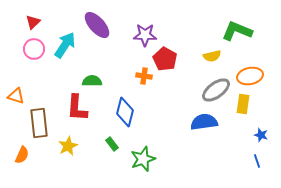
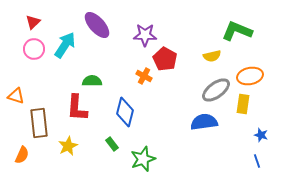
orange cross: rotated 21 degrees clockwise
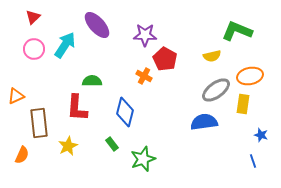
red triangle: moved 5 px up
orange triangle: rotated 42 degrees counterclockwise
blue line: moved 4 px left
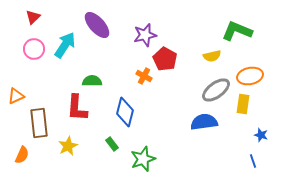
purple star: rotated 15 degrees counterclockwise
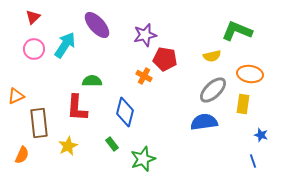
red pentagon: rotated 20 degrees counterclockwise
orange ellipse: moved 2 px up; rotated 20 degrees clockwise
gray ellipse: moved 3 px left; rotated 8 degrees counterclockwise
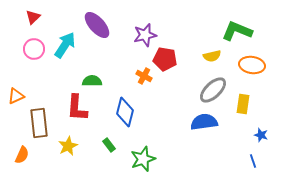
orange ellipse: moved 2 px right, 9 px up
green rectangle: moved 3 px left, 1 px down
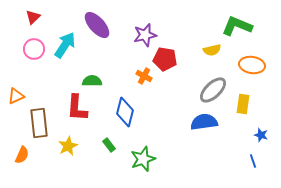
green L-shape: moved 5 px up
yellow semicircle: moved 6 px up
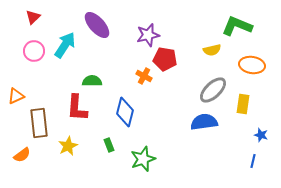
purple star: moved 3 px right
pink circle: moved 2 px down
green rectangle: rotated 16 degrees clockwise
orange semicircle: rotated 30 degrees clockwise
blue line: rotated 32 degrees clockwise
